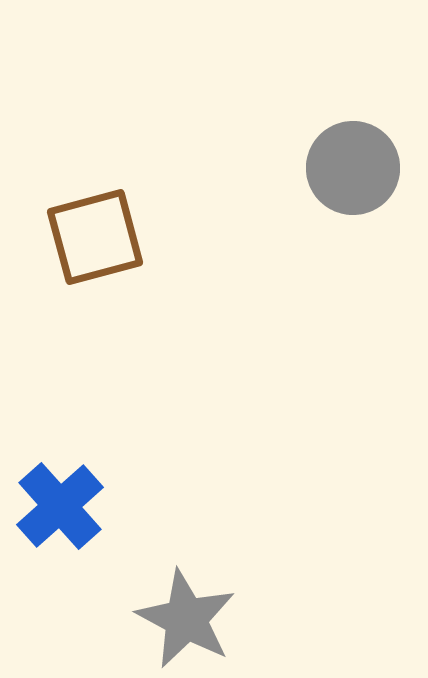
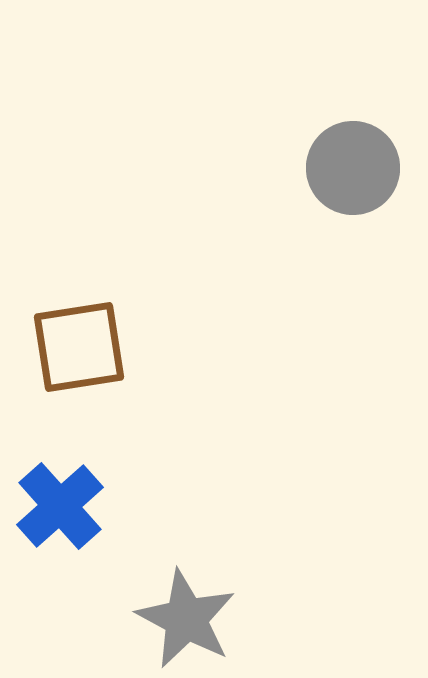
brown square: moved 16 px left, 110 px down; rotated 6 degrees clockwise
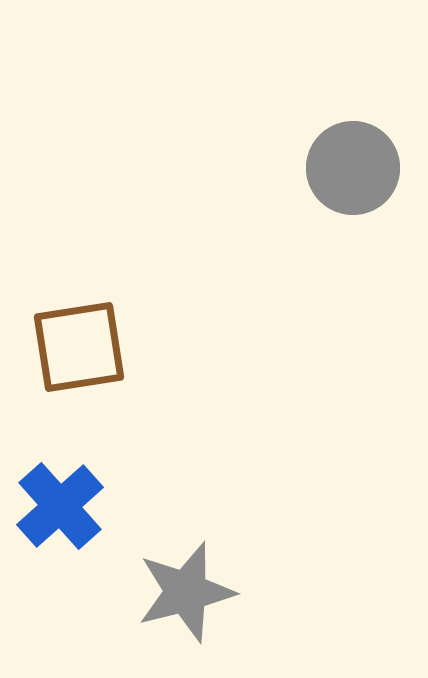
gray star: moved 27 px up; rotated 30 degrees clockwise
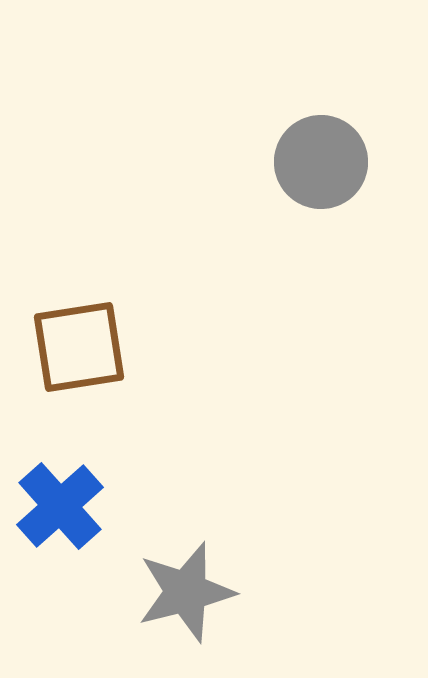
gray circle: moved 32 px left, 6 px up
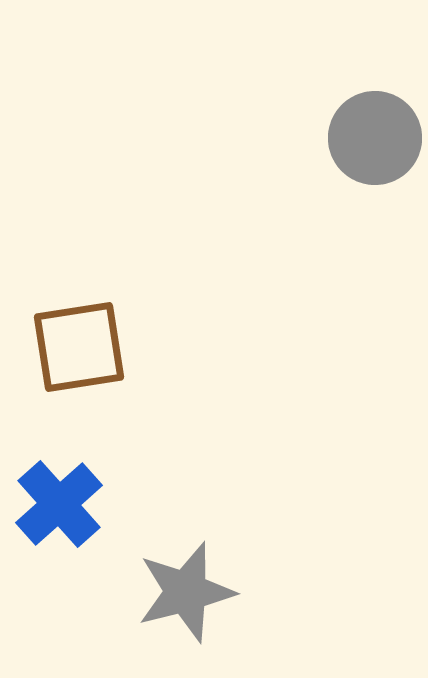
gray circle: moved 54 px right, 24 px up
blue cross: moved 1 px left, 2 px up
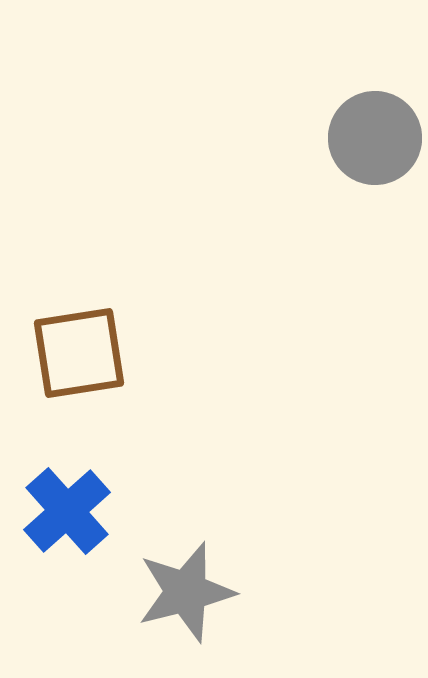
brown square: moved 6 px down
blue cross: moved 8 px right, 7 px down
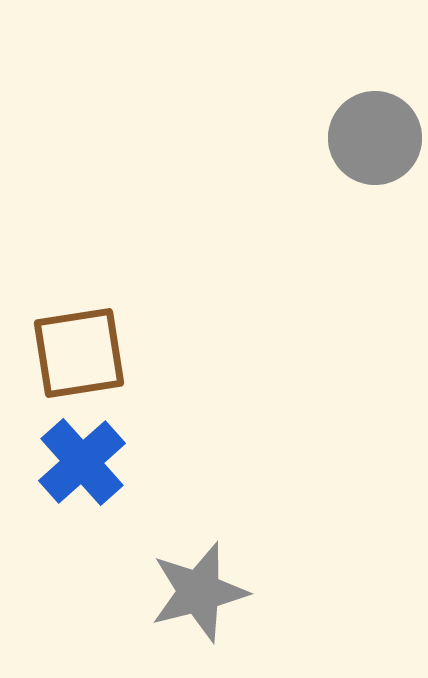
blue cross: moved 15 px right, 49 px up
gray star: moved 13 px right
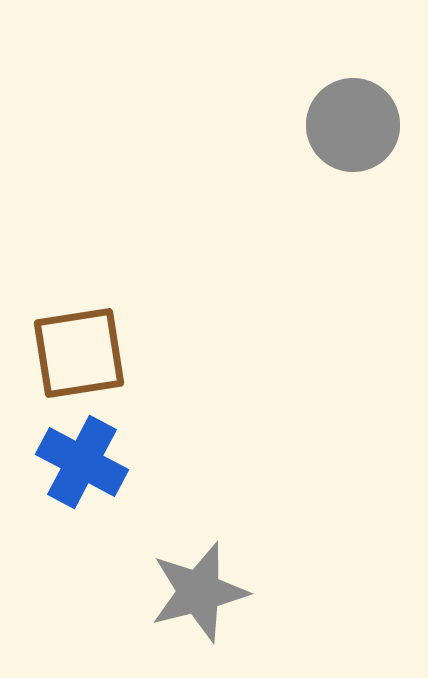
gray circle: moved 22 px left, 13 px up
blue cross: rotated 20 degrees counterclockwise
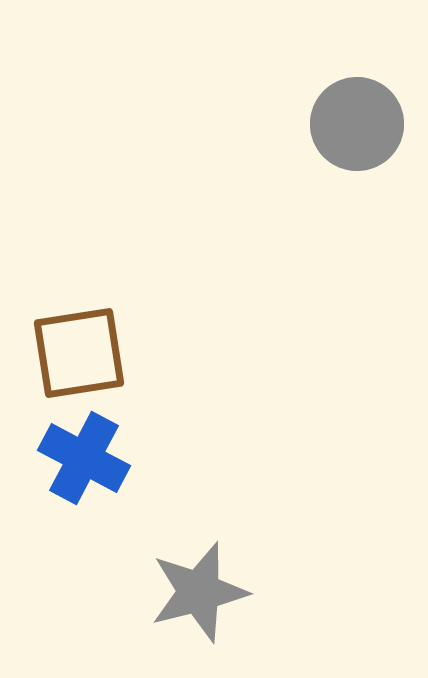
gray circle: moved 4 px right, 1 px up
blue cross: moved 2 px right, 4 px up
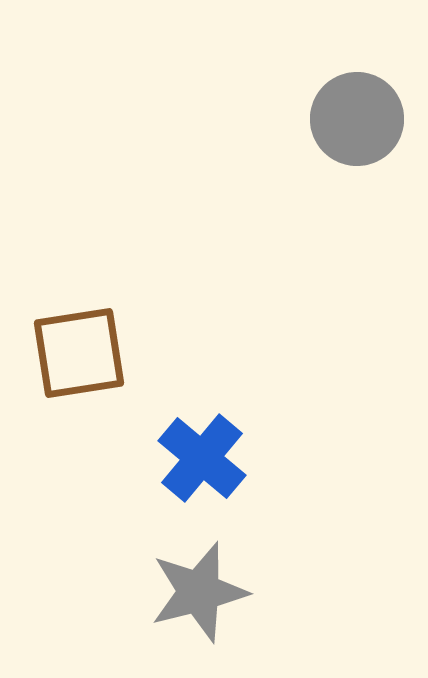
gray circle: moved 5 px up
blue cross: moved 118 px right; rotated 12 degrees clockwise
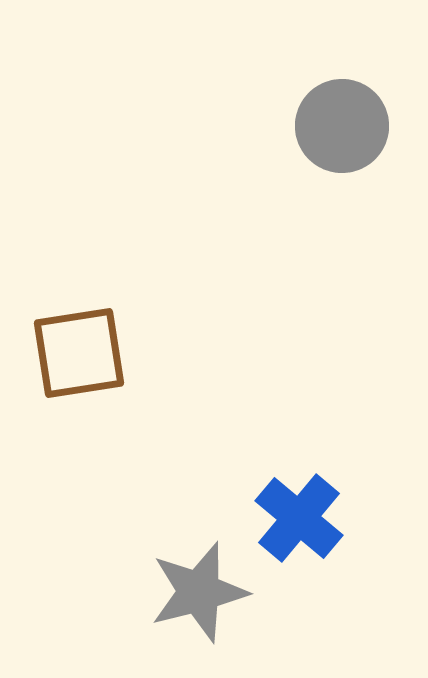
gray circle: moved 15 px left, 7 px down
blue cross: moved 97 px right, 60 px down
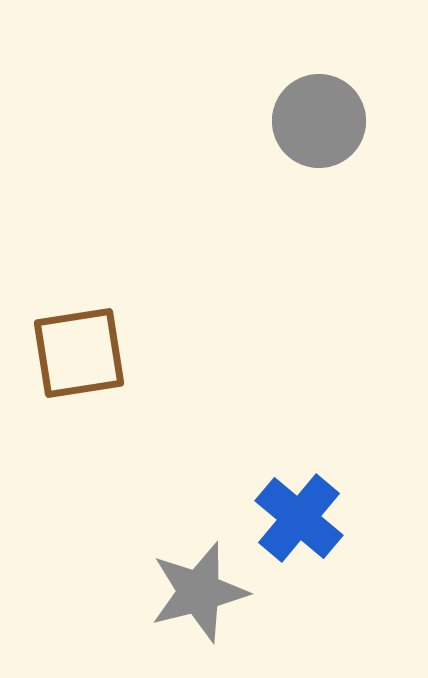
gray circle: moved 23 px left, 5 px up
